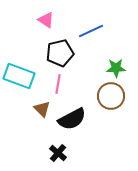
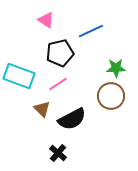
pink line: rotated 48 degrees clockwise
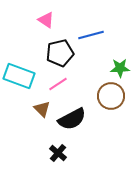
blue line: moved 4 px down; rotated 10 degrees clockwise
green star: moved 4 px right
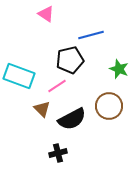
pink triangle: moved 6 px up
black pentagon: moved 10 px right, 7 px down
green star: moved 1 px left, 1 px down; rotated 24 degrees clockwise
pink line: moved 1 px left, 2 px down
brown circle: moved 2 px left, 10 px down
black cross: rotated 36 degrees clockwise
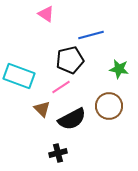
green star: rotated 12 degrees counterclockwise
pink line: moved 4 px right, 1 px down
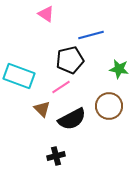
black cross: moved 2 px left, 3 px down
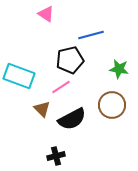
brown circle: moved 3 px right, 1 px up
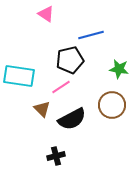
cyan rectangle: rotated 12 degrees counterclockwise
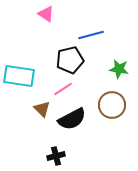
pink line: moved 2 px right, 2 px down
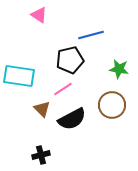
pink triangle: moved 7 px left, 1 px down
black cross: moved 15 px left, 1 px up
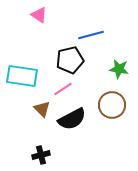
cyan rectangle: moved 3 px right
